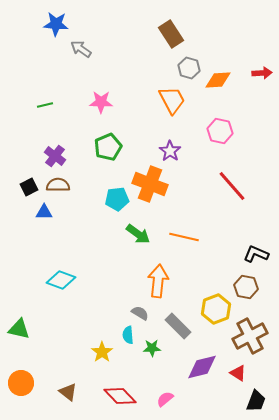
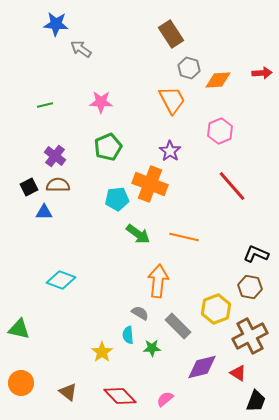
pink hexagon: rotated 25 degrees clockwise
brown hexagon: moved 4 px right
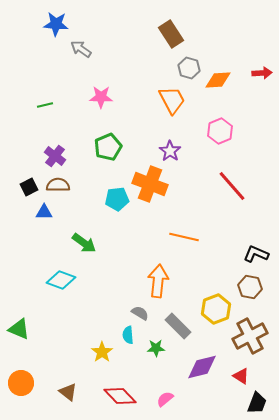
pink star: moved 5 px up
green arrow: moved 54 px left, 9 px down
green triangle: rotated 10 degrees clockwise
green star: moved 4 px right
red triangle: moved 3 px right, 3 px down
black trapezoid: moved 1 px right, 2 px down
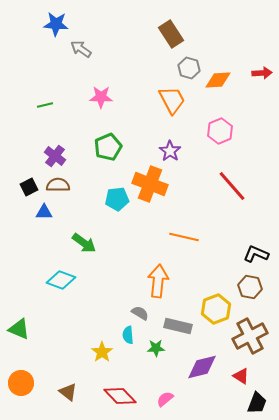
gray rectangle: rotated 32 degrees counterclockwise
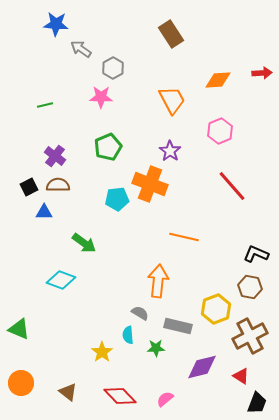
gray hexagon: moved 76 px left; rotated 15 degrees clockwise
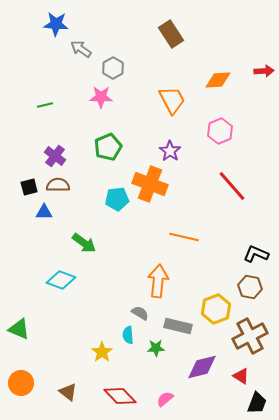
red arrow: moved 2 px right, 2 px up
black square: rotated 12 degrees clockwise
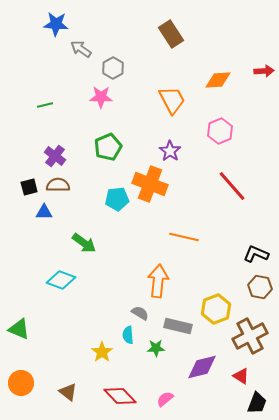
brown hexagon: moved 10 px right
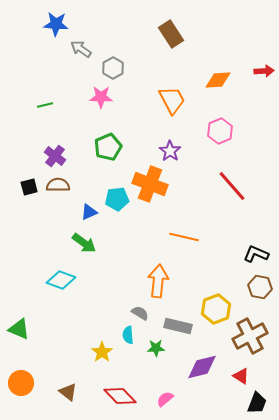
blue triangle: moved 45 px right; rotated 24 degrees counterclockwise
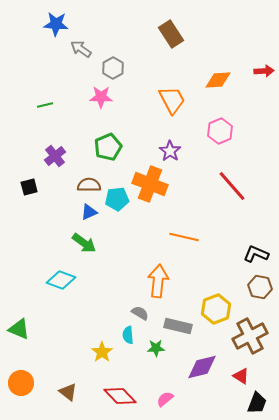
purple cross: rotated 15 degrees clockwise
brown semicircle: moved 31 px right
